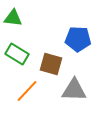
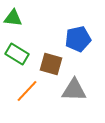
blue pentagon: rotated 15 degrees counterclockwise
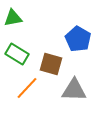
green triangle: rotated 18 degrees counterclockwise
blue pentagon: rotated 30 degrees counterclockwise
orange line: moved 3 px up
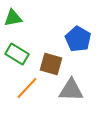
gray triangle: moved 3 px left
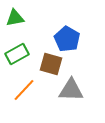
green triangle: moved 2 px right
blue pentagon: moved 11 px left
green rectangle: rotated 60 degrees counterclockwise
orange line: moved 3 px left, 2 px down
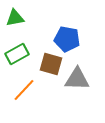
blue pentagon: rotated 20 degrees counterclockwise
gray triangle: moved 6 px right, 11 px up
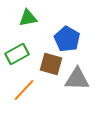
green triangle: moved 13 px right
blue pentagon: rotated 20 degrees clockwise
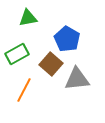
brown square: rotated 25 degrees clockwise
gray triangle: rotated 8 degrees counterclockwise
orange line: rotated 15 degrees counterclockwise
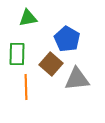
green rectangle: rotated 60 degrees counterclockwise
orange line: moved 2 px right, 3 px up; rotated 30 degrees counterclockwise
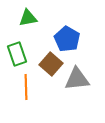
green rectangle: rotated 20 degrees counterclockwise
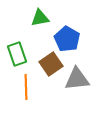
green triangle: moved 12 px right
brown square: rotated 15 degrees clockwise
